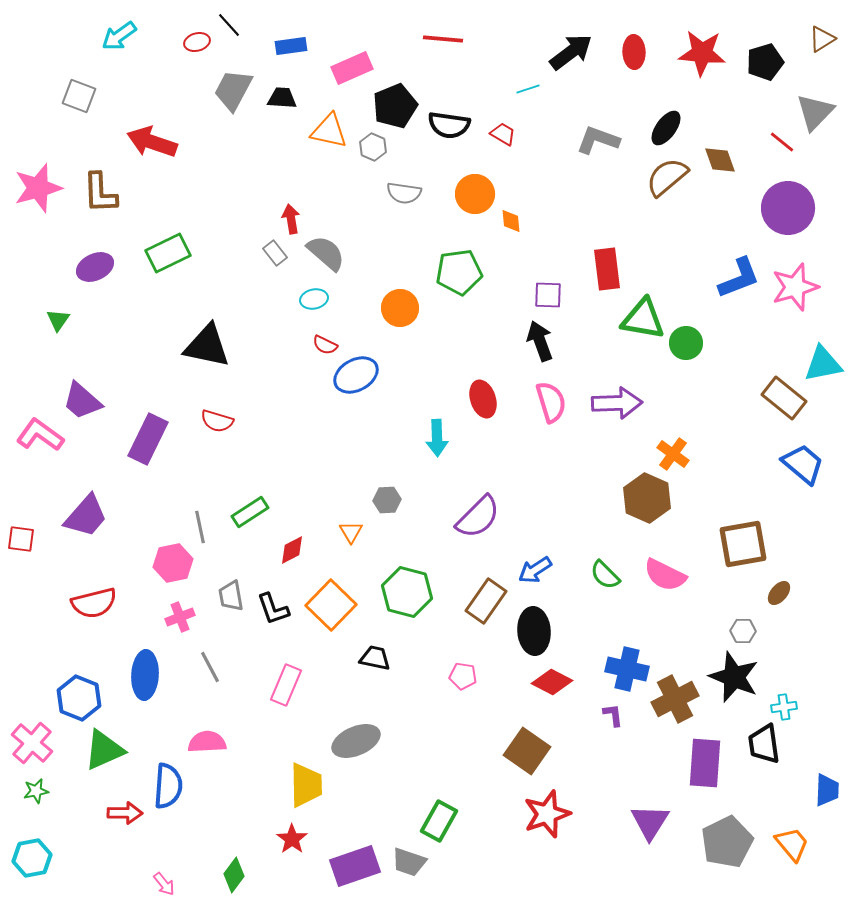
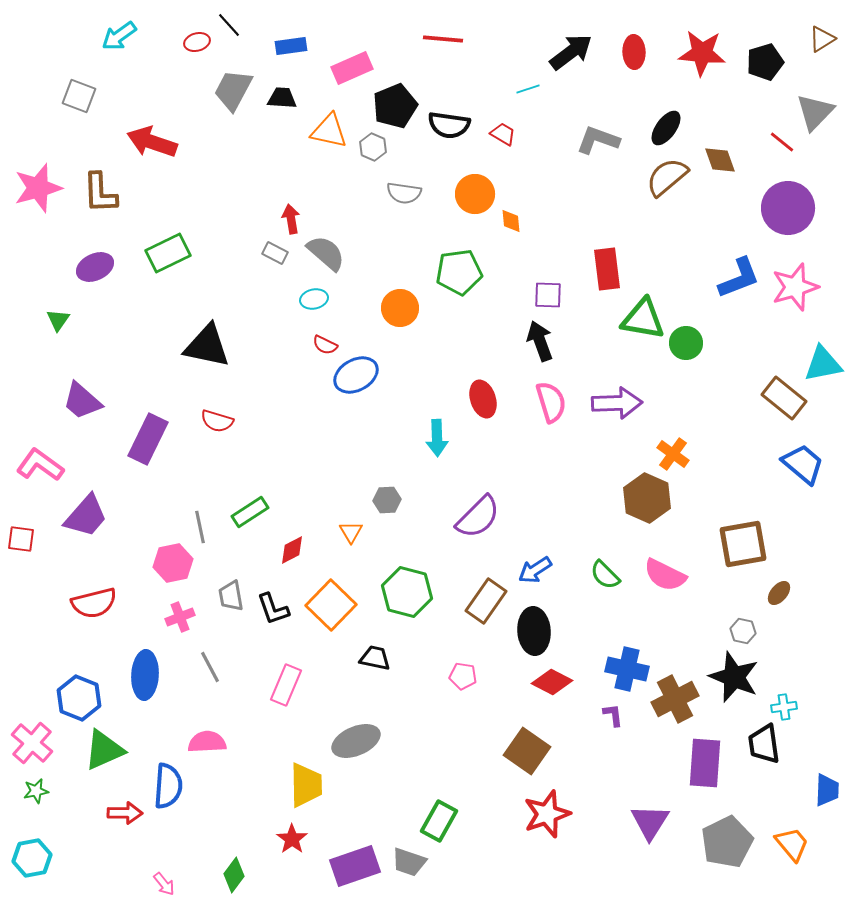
gray rectangle at (275, 253): rotated 25 degrees counterclockwise
pink L-shape at (40, 435): moved 30 px down
gray hexagon at (743, 631): rotated 10 degrees clockwise
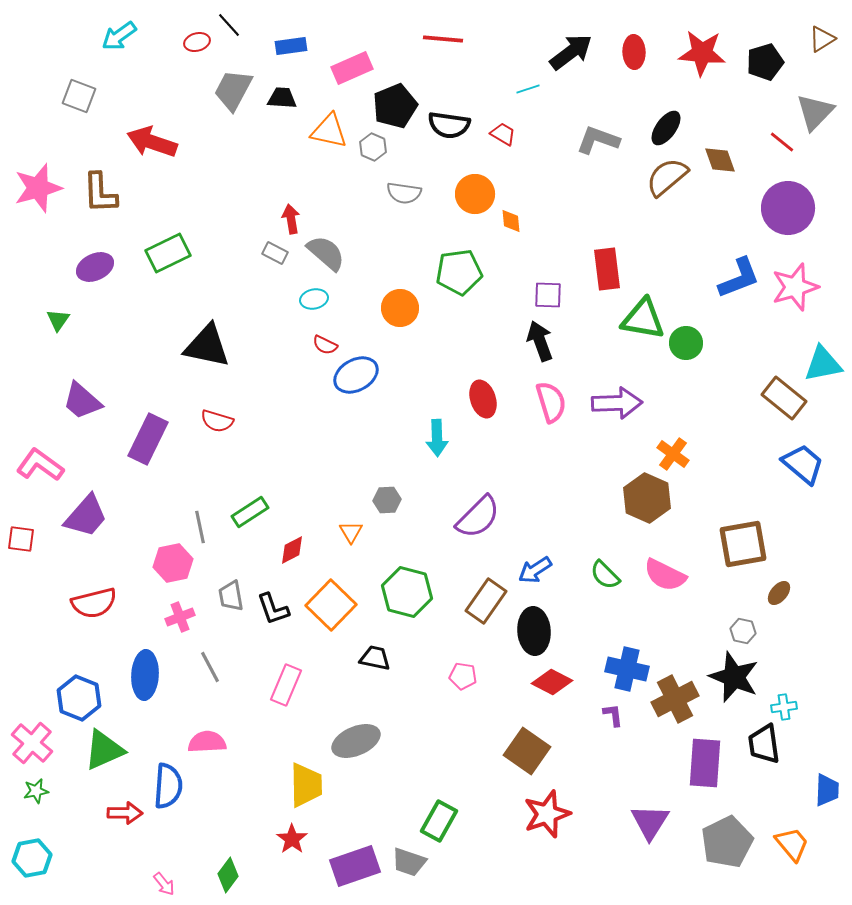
green diamond at (234, 875): moved 6 px left
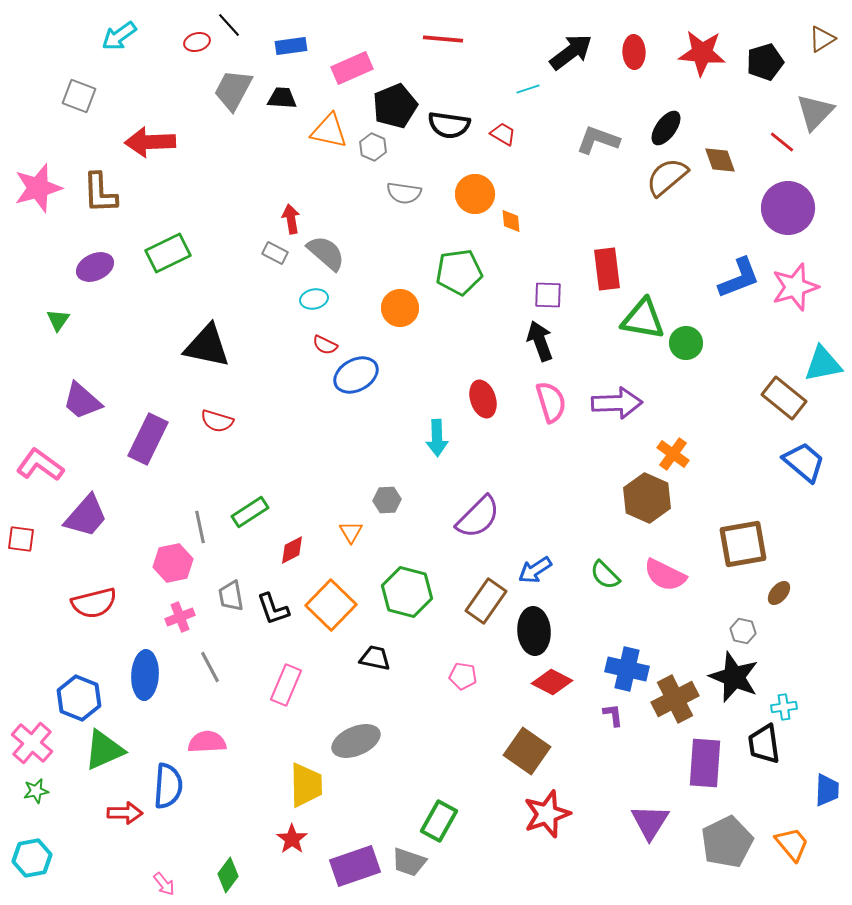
red arrow at (152, 142): moved 2 px left; rotated 21 degrees counterclockwise
blue trapezoid at (803, 464): moved 1 px right, 2 px up
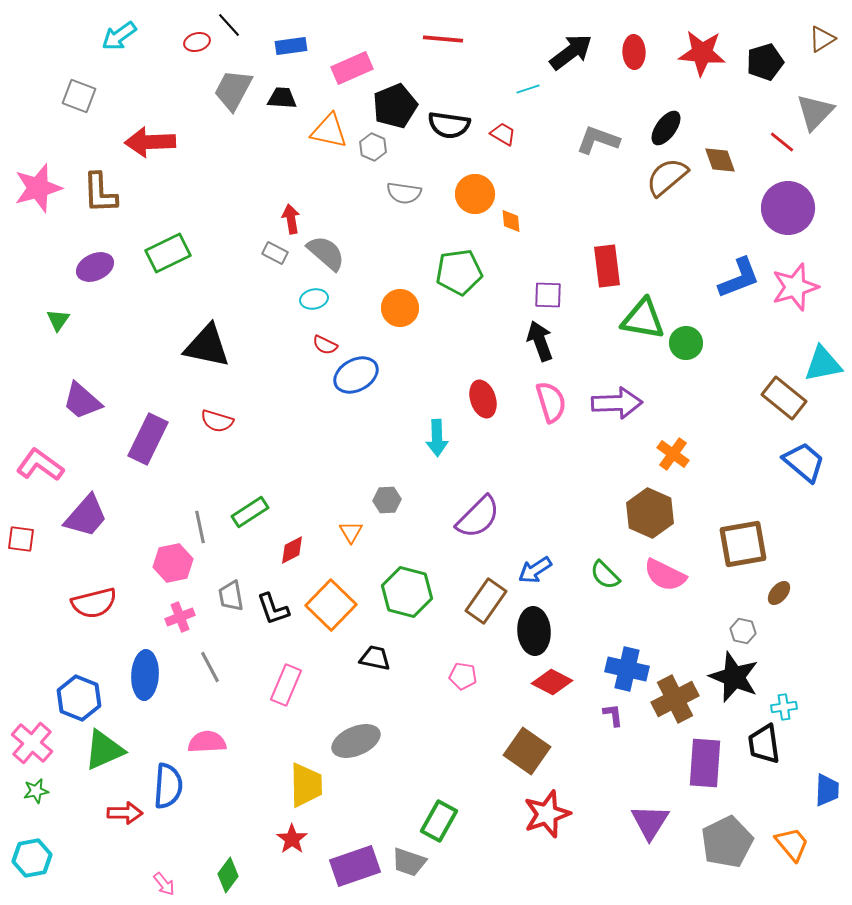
red rectangle at (607, 269): moved 3 px up
brown hexagon at (647, 498): moved 3 px right, 15 px down
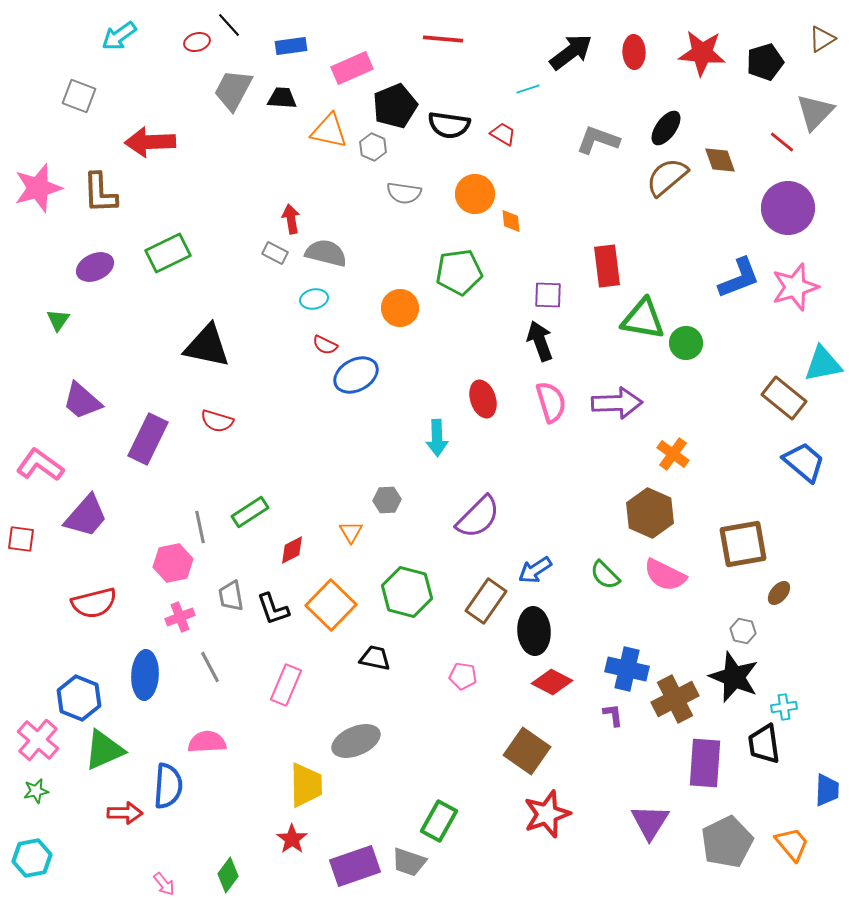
gray semicircle at (326, 253): rotated 27 degrees counterclockwise
pink cross at (32, 743): moved 6 px right, 3 px up
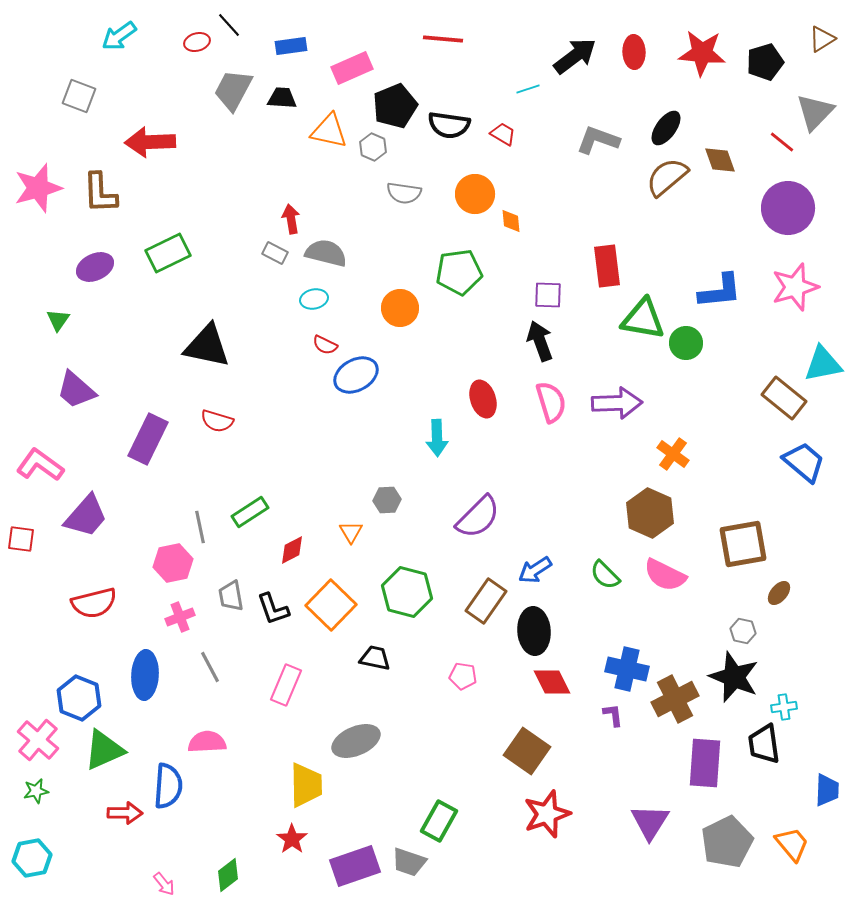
black arrow at (571, 52): moved 4 px right, 4 px down
blue L-shape at (739, 278): moved 19 px left, 13 px down; rotated 15 degrees clockwise
purple trapezoid at (82, 401): moved 6 px left, 11 px up
red diamond at (552, 682): rotated 36 degrees clockwise
green diamond at (228, 875): rotated 16 degrees clockwise
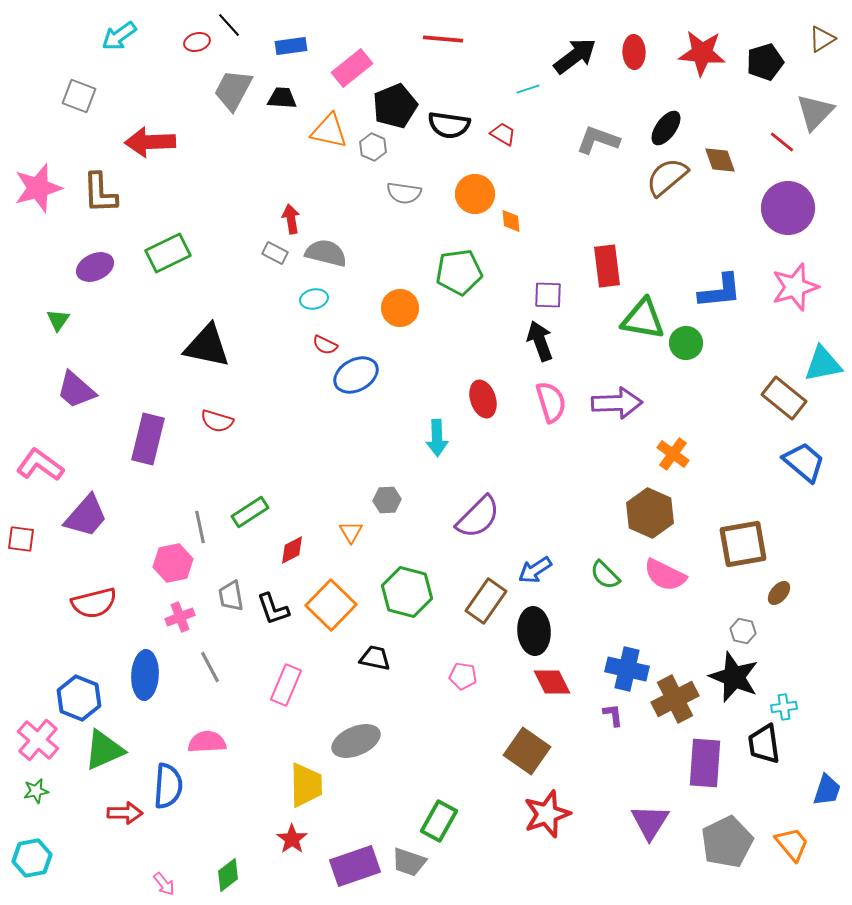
pink rectangle at (352, 68): rotated 15 degrees counterclockwise
purple rectangle at (148, 439): rotated 12 degrees counterclockwise
blue trapezoid at (827, 790): rotated 16 degrees clockwise
